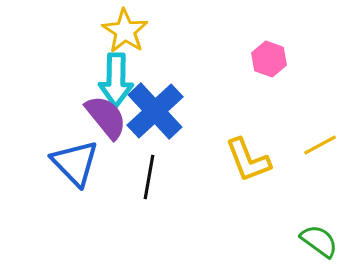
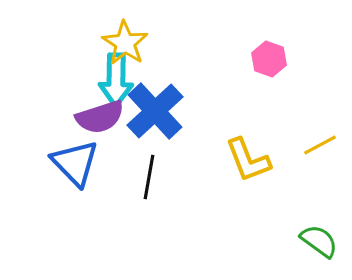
yellow star: moved 12 px down
purple semicircle: moved 6 px left; rotated 111 degrees clockwise
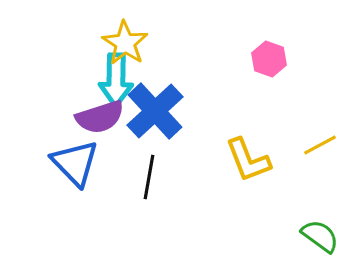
green semicircle: moved 1 px right, 5 px up
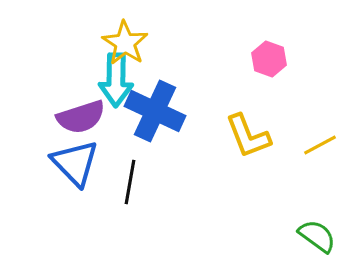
blue cross: rotated 22 degrees counterclockwise
purple semicircle: moved 19 px left
yellow L-shape: moved 24 px up
black line: moved 19 px left, 5 px down
green semicircle: moved 3 px left
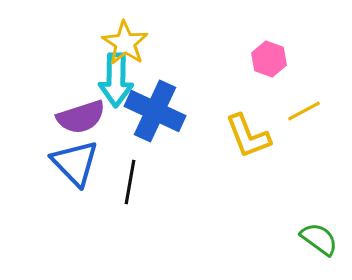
yellow line: moved 16 px left, 34 px up
green semicircle: moved 2 px right, 3 px down
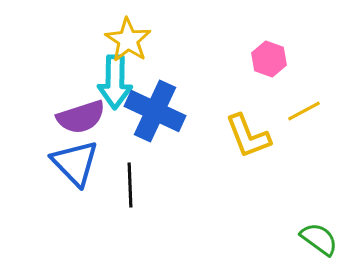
yellow star: moved 3 px right, 3 px up
cyan arrow: moved 1 px left, 2 px down
black line: moved 3 px down; rotated 12 degrees counterclockwise
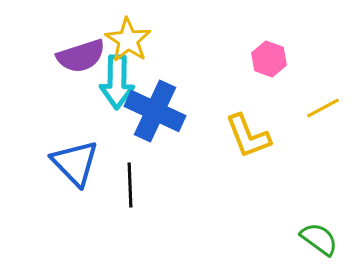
cyan arrow: moved 2 px right
yellow line: moved 19 px right, 3 px up
purple semicircle: moved 61 px up
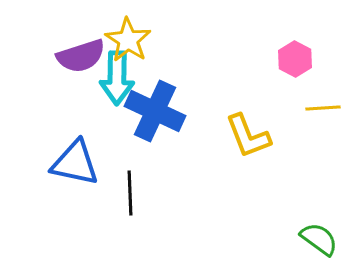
pink hexagon: moved 26 px right; rotated 8 degrees clockwise
cyan arrow: moved 4 px up
yellow line: rotated 24 degrees clockwise
blue triangle: rotated 34 degrees counterclockwise
black line: moved 8 px down
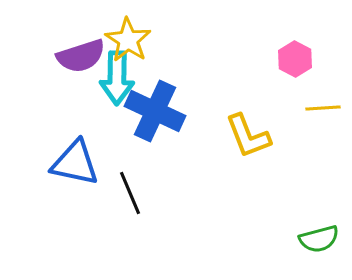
black line: rotated 21 degrees counterclockwise
green semicircle: rotated 129 degrees clockwise
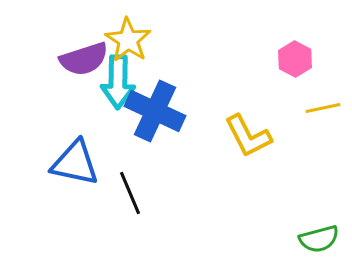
purple semicircle: moved 3 px right, 3 px down
cyan arrow: moved 1 px right, 4 px down
yellow line: rotated 8 degrees counterclockwise
yellow L-shape: rotated 6 degrees counterclockwise
